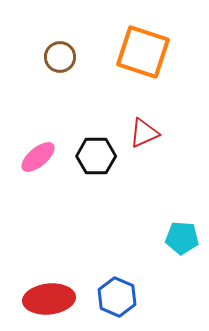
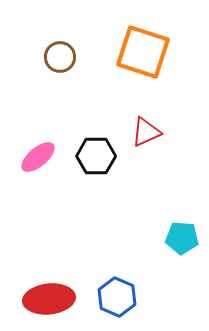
red triangle: moved 2 px right, 1 px up
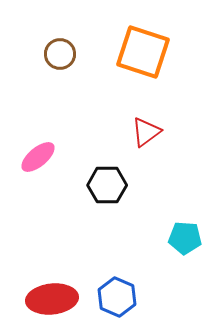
brown circle: moved 3 px up
red triangle: rotated 12 degrees counterclockwise
black hexagon: moved 11 px right, 29 px down
cyan pentagon: moved 3 px right
red ellipse: moved 3 px right
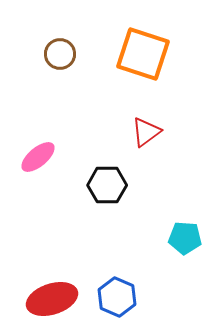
orange square: moved 2 px down
red ellipse: rotated 12 degrees counterclockwise
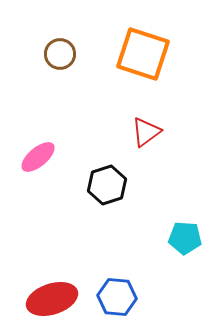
black hexagon: rotated 18 degrees counterclockwise
blue hexagon: rotated 18 degrees counterclockwise
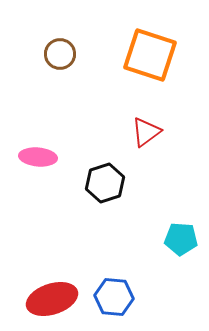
orange square: moved 7 px right, 1 px down
pink ellipse: rotated 45 degrees clockwise
black hexagon: moved 2 px left, 2 px up
cyan pentagon: moved 4 px left, 1 px down
blue hexagon: moved 3 px left
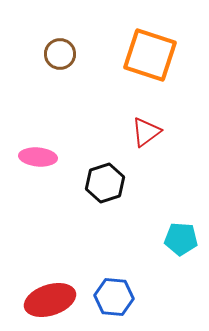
red ellipse: moved 2 px left, 1 px down
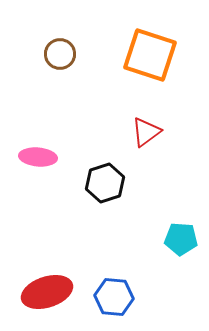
red ellipse: moved 3 px left, 8 px up
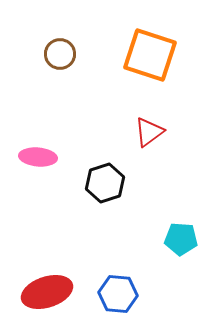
red triangle: moved 3 px right
blue hexagon: moved 4 px right, 3 px up
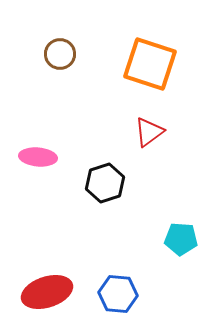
orange square: moved 9 px down
